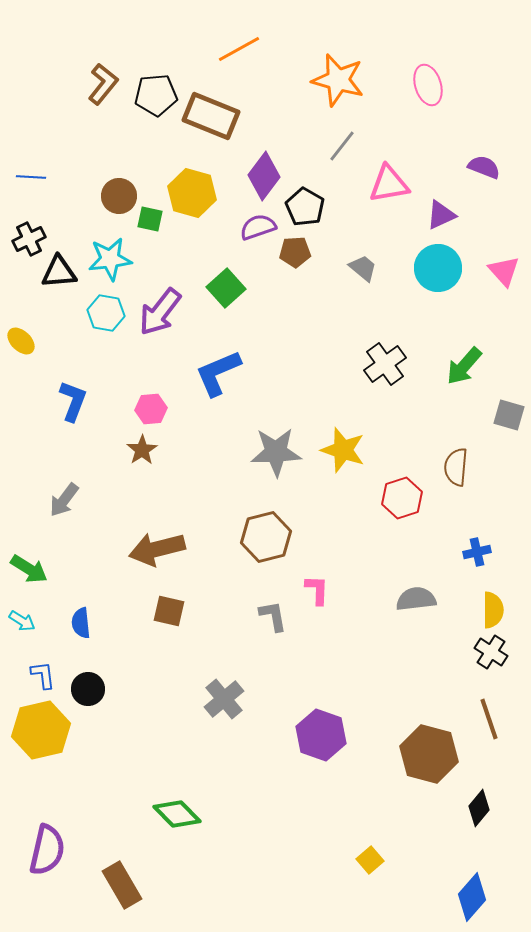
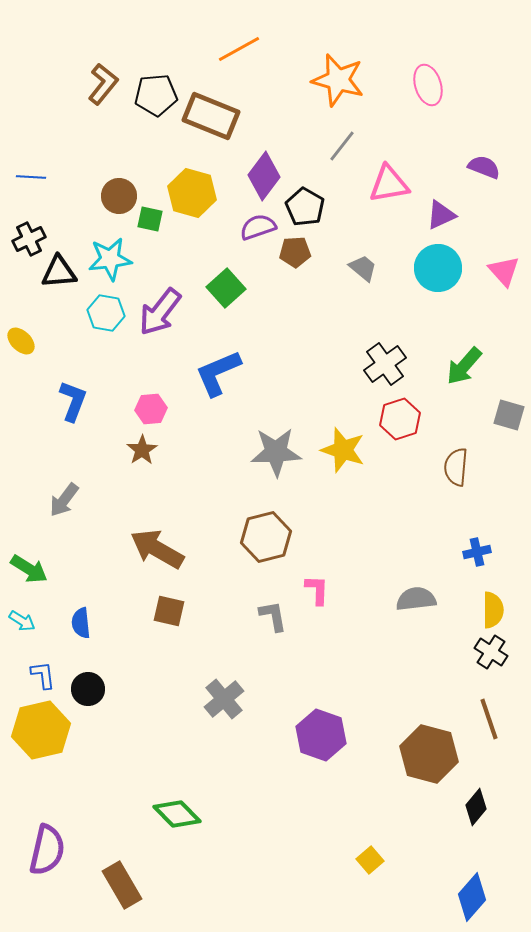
red hexagon at (402, 498): moved 2 px left, 79 px up
brown arrow at (157, 549): rotated 44 degrees clockwise
black diamond at (479, 808): moved 3 px left, 1 px up
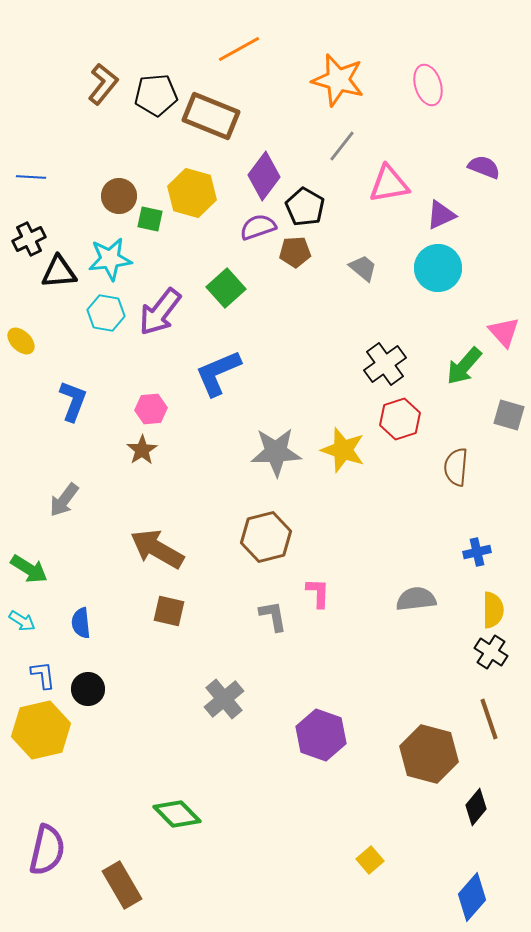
pink triangle at (504, 271): moved 61 px down
pink L-shape at (317, 590): moved 1 px right, 3 px down
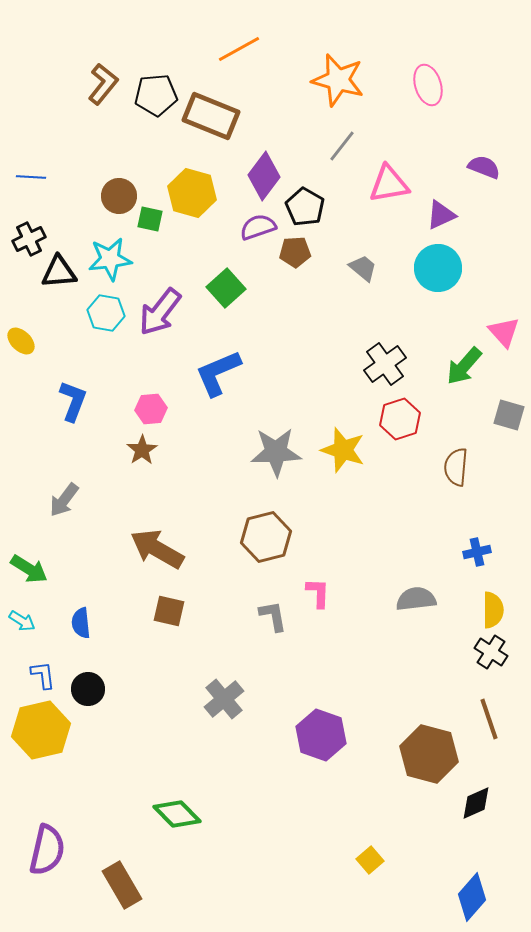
black diamond at (476, 807): moved 4 px up; rotated 27 degrees clockwise
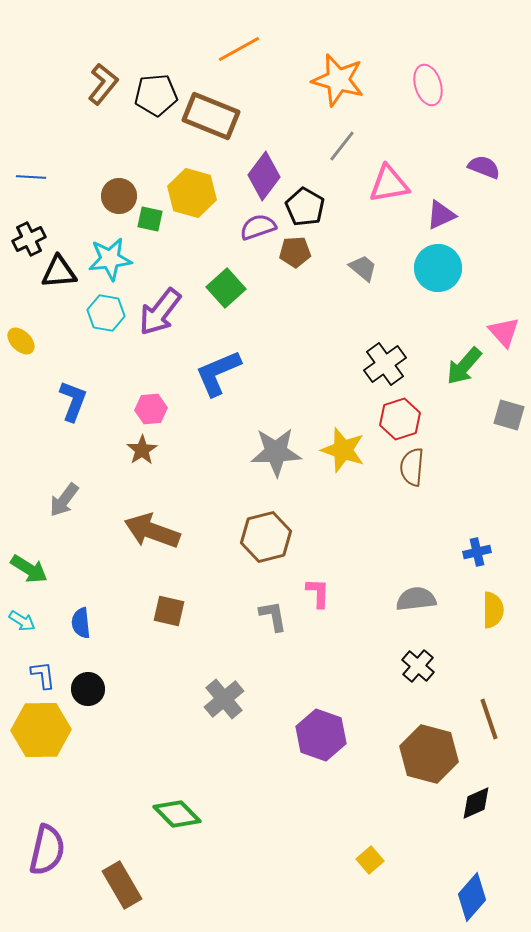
brown semicircle at (456, 467): moved 44 px left
brown arrow at (157, 549): moved 5 px left, 18 px up; rotated 10 degrees counterclockwise
black cross at (491, 652): moved 73 px left, 14 px down; rotated 8 degrees clockwise
yellow hexagon at (41, 730): rotated 12 degrees clockwise
